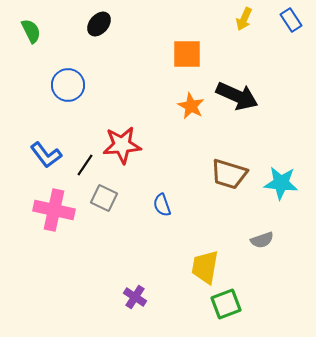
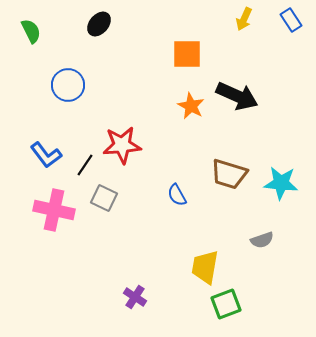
blue semicircle: moved 15 px right, 10 px up; rotated 10 degrees counterclockwise
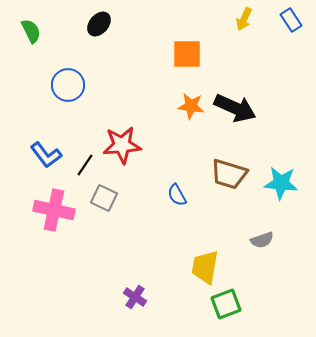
black arrow: moved 2 px left, 12 px down
orange star: rotated 20 degrees counterclockwise
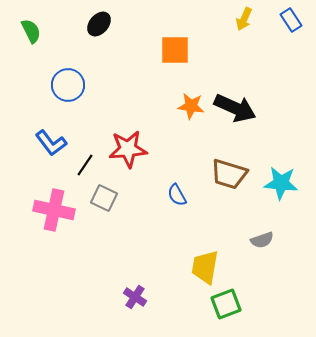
orange square: moved 12 px left, 4 px up
red star: moved 6 px right, 4 px down
blue L-shape: moved 5 px right, 12 px up
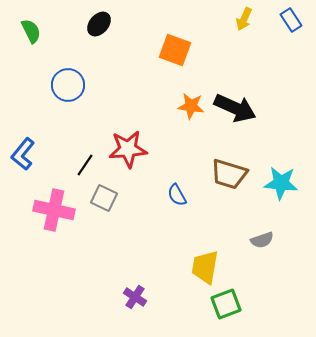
orange square: rotated 20 degrees clockwise
blue L-shape: moved 28 px left, 11 px down; rotated 76 degrees clockwise
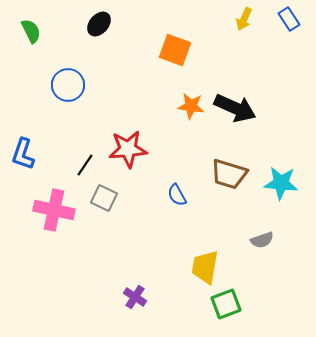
blue rectangle: moved 2 px left, 1 px up
blue L-shape: rotated 20 degrees counterclockwise
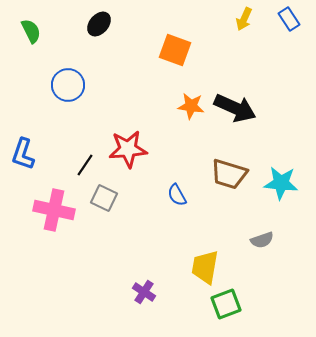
purple cross: moved 9 px right, 5 px up
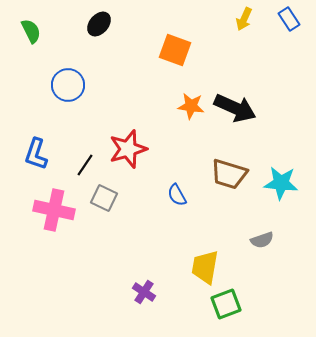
red star: rotated 12 degrees counterclockwise
blue L-shape: moved 13 px right
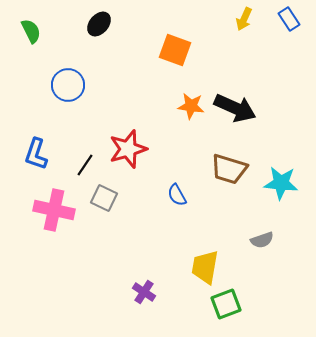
brown trapezoid: moved 5 px up
